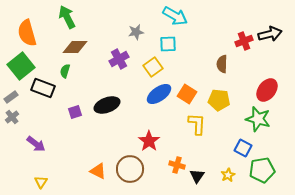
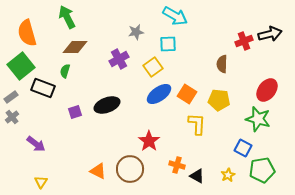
black triangle: rotated 35 degrees counterclockwise
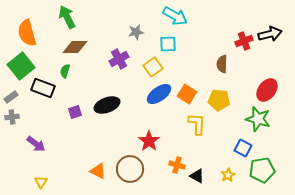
gray cross: rotated 32 degrees clockwise
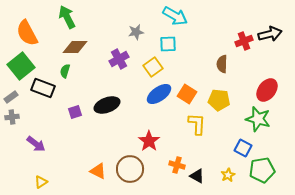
orange semicircle: rotated 12 degrees counterclockwise
yellow triangle: rotated 24 degrees clockwise
